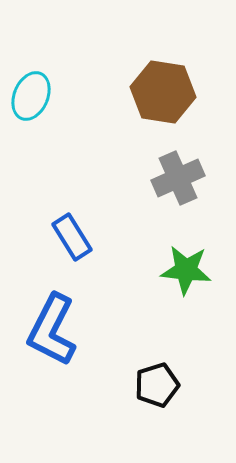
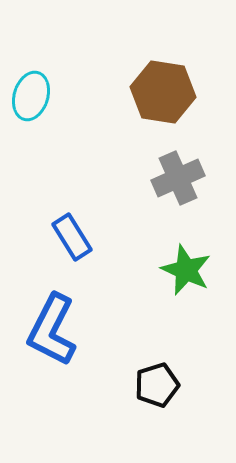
cyan ellipse: rotated 6 degrees counterclockwise
green star: rotated 18 degrees clockwise
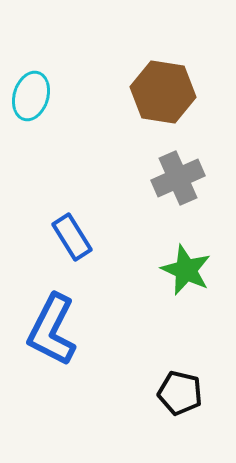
black pentagon: moved 23 px right, 8 px down; rotated 30 degrees clockwise
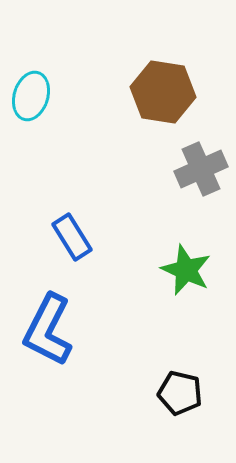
gray cross: moved 23 px right, 9 px up
blue L-shape: moved 4 px left
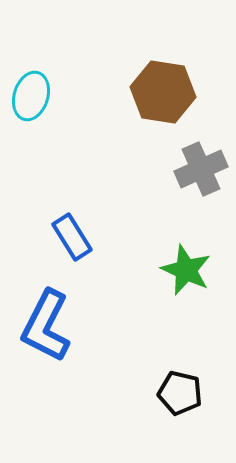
blue L-shape: moved 2 px left, 4 px up
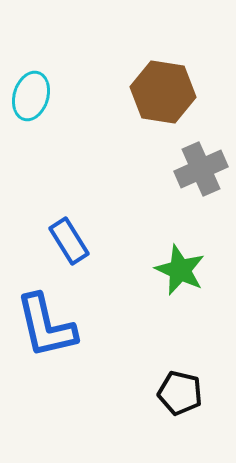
blue rectangle: moved 3 px left, 4 px down
green star: moved 6 px left
blue L-shape: rotated 40 degrees counterclockwise
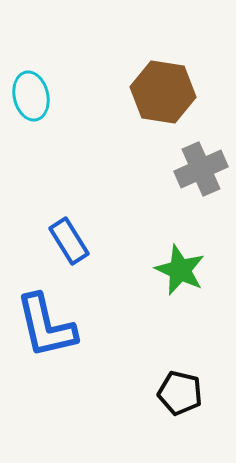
cyan ellipse: rotated 30 degrees counterclockwise
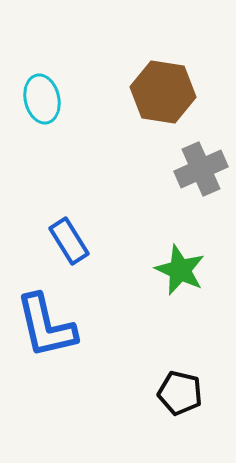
cyan ellipse: moved 11 px right, 3 px down
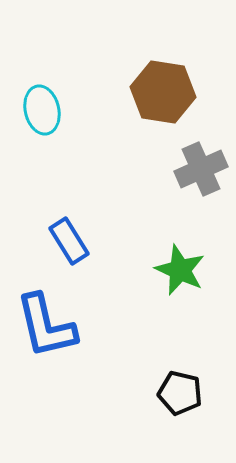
cyan ellipse: moved 11 px down
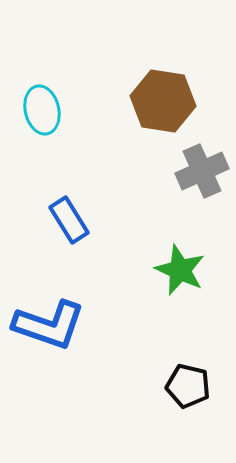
brown hexagon: moved 9 px down
gray cross: moved 1 px right, 2 px down
blue rectangle: moved 21 px up
blue L-shape: moved 3 px right, 1 px up; rotated 58 degrees counterclockwise
black pentagon: moved 8 px right, 7 px up
